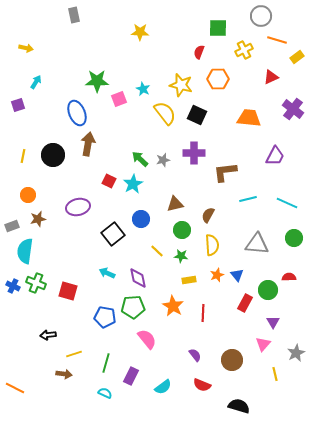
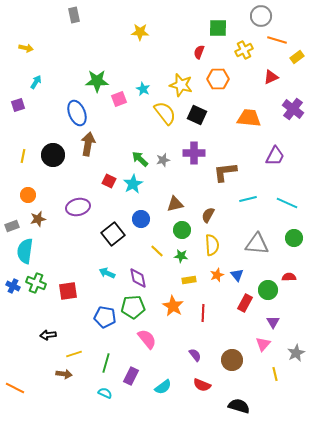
red square at (68, 291): rotated 24 degrees counterclockwise
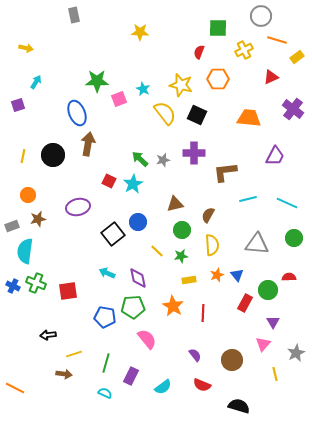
blue circle at (141, 219): moved 3 px left, 3 px down
green star at (181, 256): rotated 16 degrees counterclockwise
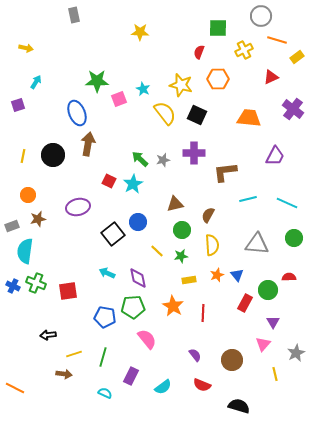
green line at (106, 363): moved 3 px left, 6 px up
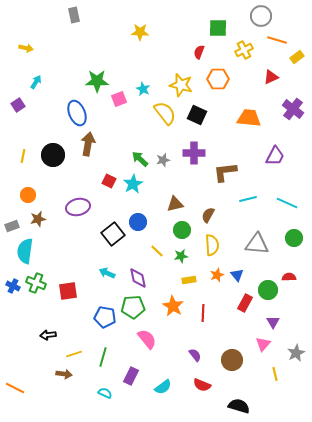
purple square at (18, 105): rotated 16 degrees counterclockwise
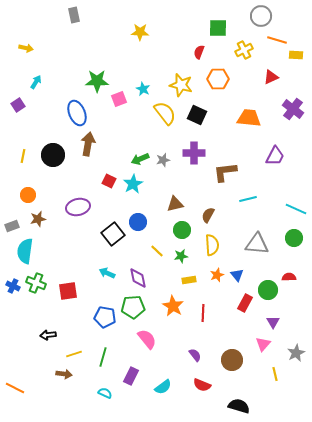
yellow rectangle at (297, 57): moved 1 px left, 2 px up; rotated 40 degrees clockwise
green arrow at (140, 159): rotated 66 degrees counterclockwise
cyan line at (287, 203): moved 9 px right, 6 px down
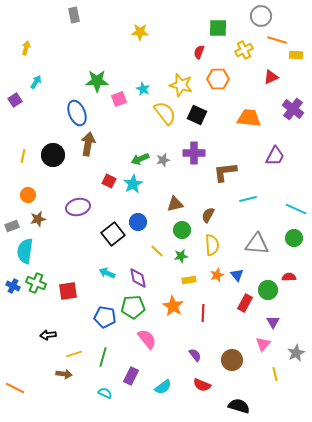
yellow arrow at (26, 48): rotated 88 degrees counterclockwise
purple square at (18, 105): moved 3 px left, 5 px up
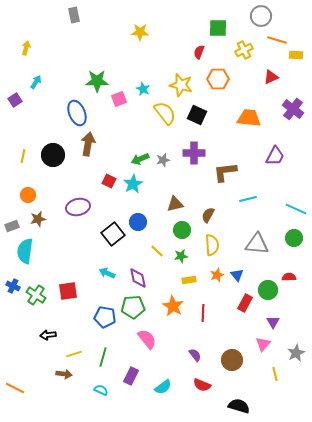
green cross at (36, 283): moved 12 px down; rotated 12 degrees clockwise
cyan semicircle at (105, 393): moved 4 px left, 3 px up
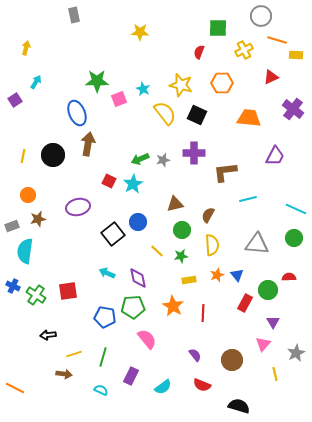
orange hexagon at (218, 79): moved 4 px right, 4 px down
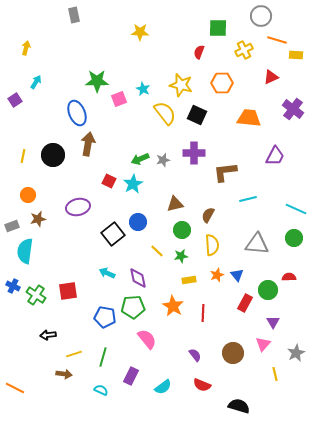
brown circle at (232, 360): moved 1 px right, 7 px up
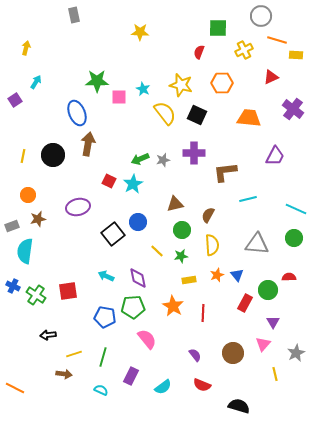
pink square at (119, 99): moved 2 px up; rotated 21 degrees clockwise
cyan arrow at (107, 273): moved 1 px left, 3 px down
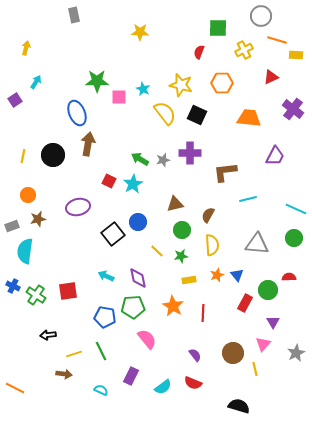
purple cross at (194, 153): moved 4 px left
green arrow at (140, 159): rotated 54 degrees clockwise
green line at (103, 357): moved 2 px left, 6 px up; rotated 42 degrees counterclockwise
yellow line at (275, 374): moved 20 px left, 5 px up
red semicircle at (202, 385): moved 9 px left, 2 px up
